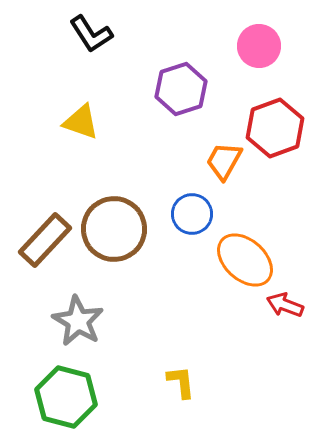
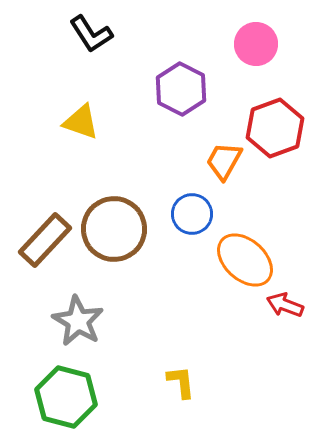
pink circle: moved 3 px left, 2 px up
purple hexagon: rotated 15 degrees counterclockwise
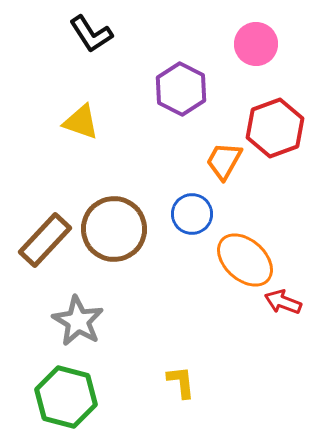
red arrow: moved 2 px left, 3 px up
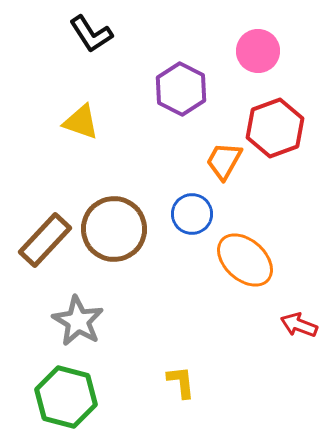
pink circle: moved 2 px right, 7 px down
red arrow: moved 16 px right, 23 px down
